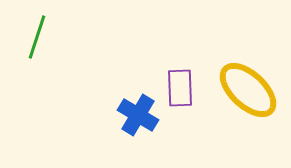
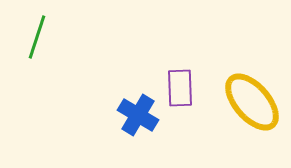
yellow ellipse: moved 4 px right, 12 px down; rotated 6 degrees clockwise
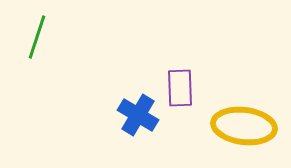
yellow ellipse: moved 8 px left, 24 px down; rotated 42 degrees counterclockwise
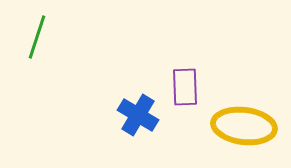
purple rectangle: moved 5 px right, 1 px up
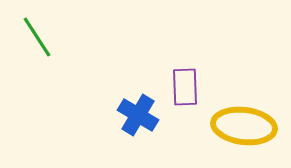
green line: rotated 51 degrees counterclockwise
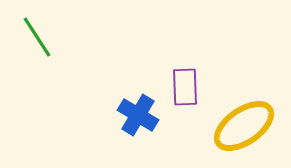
yellow ellipse: rotated 42 degrees counterclockwise
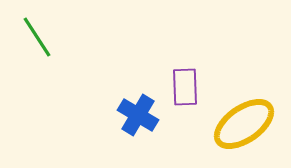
yellow ellipse: moved 2 px up
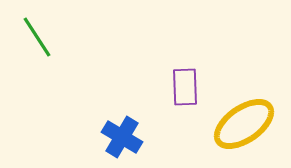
blue cross: moved 16 px left, 22 px down
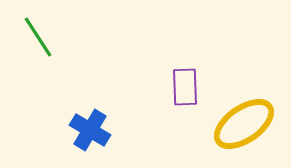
green line: moved 1 px right
blue cross: moved 32 px left, 7 px up
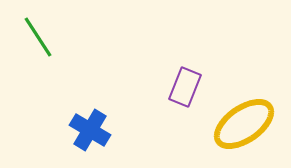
purple rectangle: rotated 24 degrees clockwise
